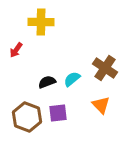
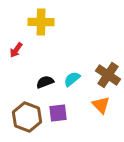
brown cross: moved 3 px right, 7 px down
black semicircle: moved 2 px left
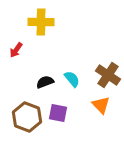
cyan semicircle: rotated 90 degrees clockwise
purple square: rotated 18 degrees clockwise
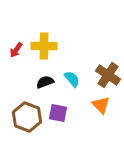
yellow cross: moved 3 px right, 24 px down
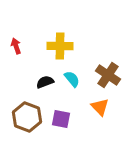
yellow cross: moved 16 px right
red arrow: moved 4 px up; rotated 126 degrees clockwise
orange triangle: moved 1 px left, 2 px down
purple square: moved 3 px right, 6 px down
